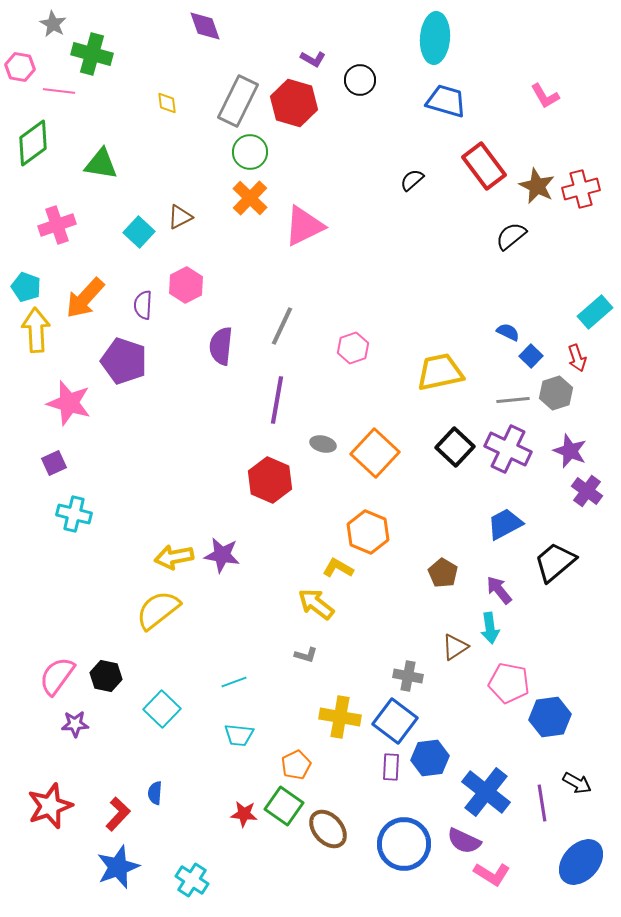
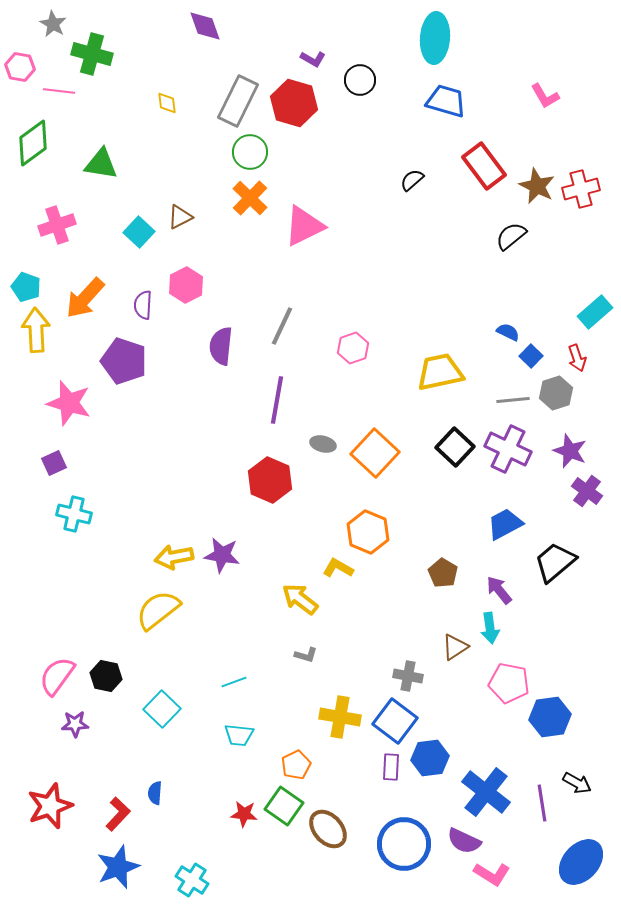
yellow arrow at (316, 604): moved 16 px left, 5 px up
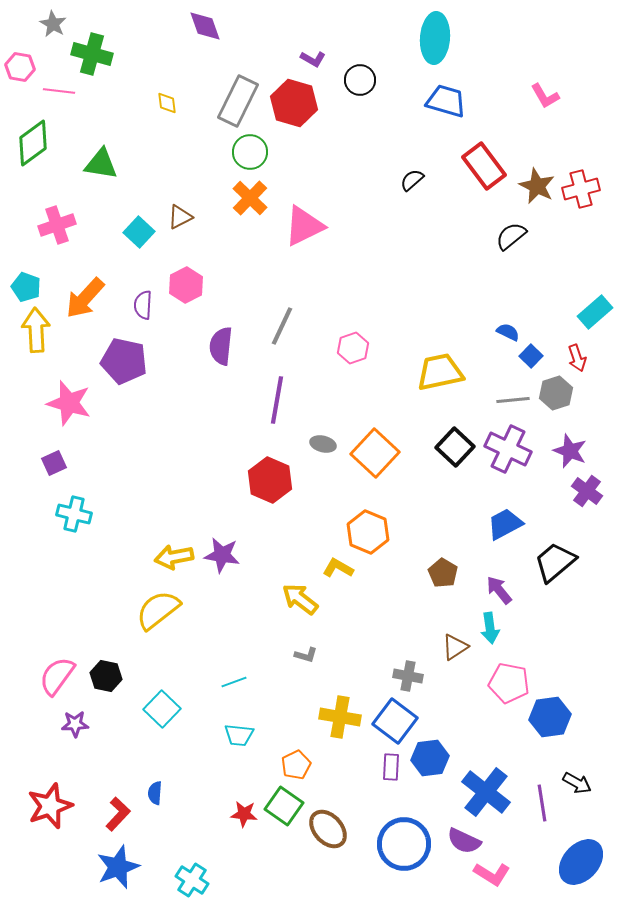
purple pentagon at (124, 361): rotated 6 degrees counterclockwise
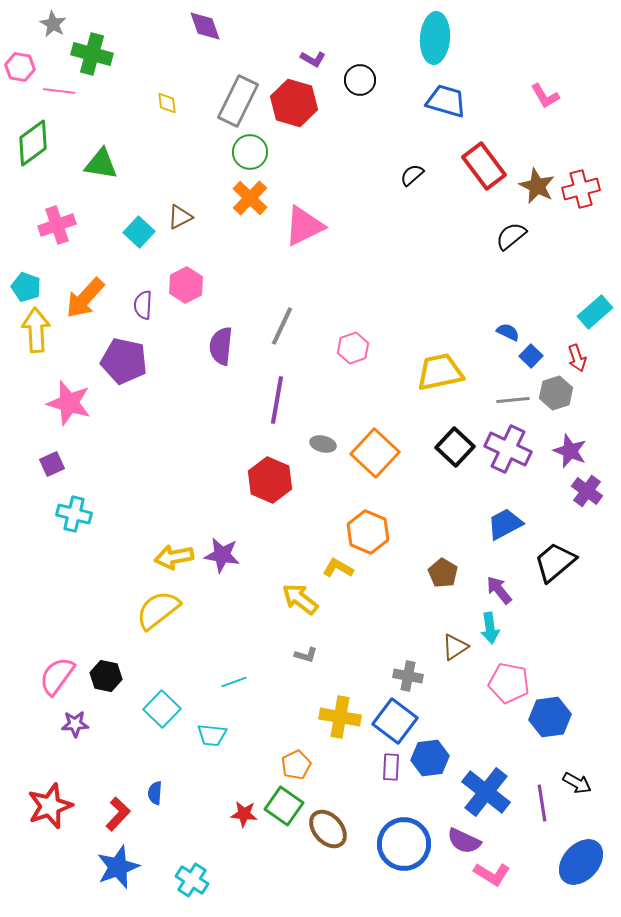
black semicircle at (412, 180): moved 5 px up
purple square at (54, 463): moved 2 px left, 1 px down
cyan trapezoid at (239, 735): moved 27 px left
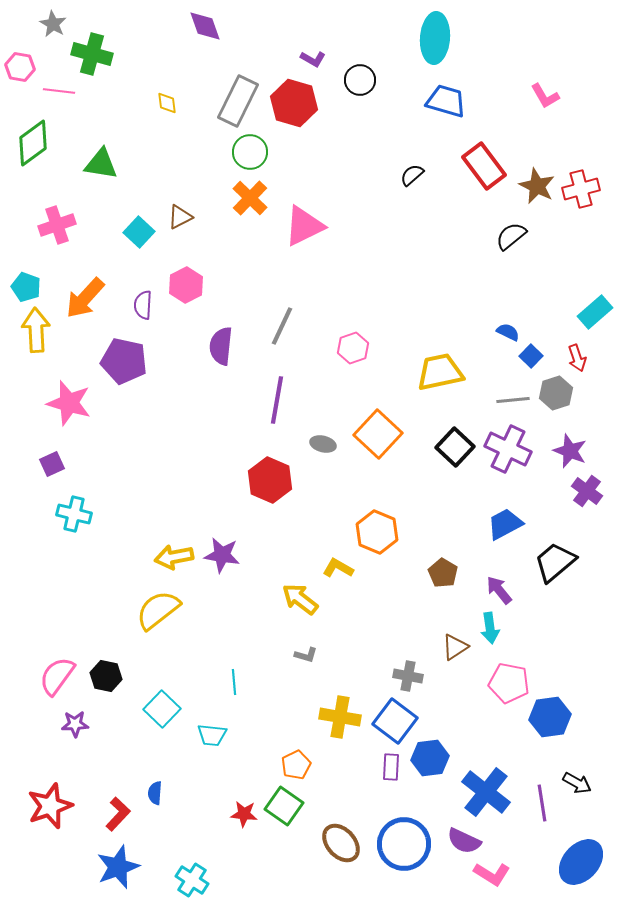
orange square at (375, 453): moved 3 px right, 19 px up
orange hexagon at (368, 532): moved 9 px right
cyan line at (234, 682): rotated 75 degrees counterclockwise
brown ellipse at (328, 829): moved 13 px right, 14 px down
